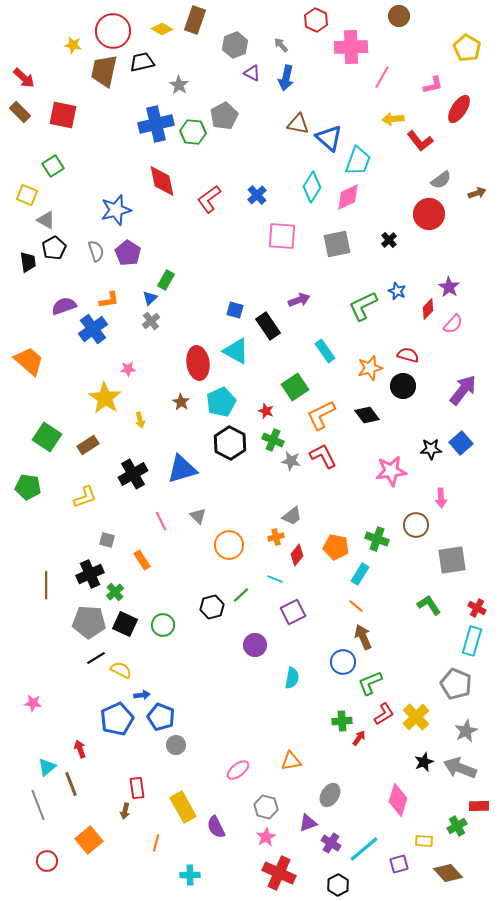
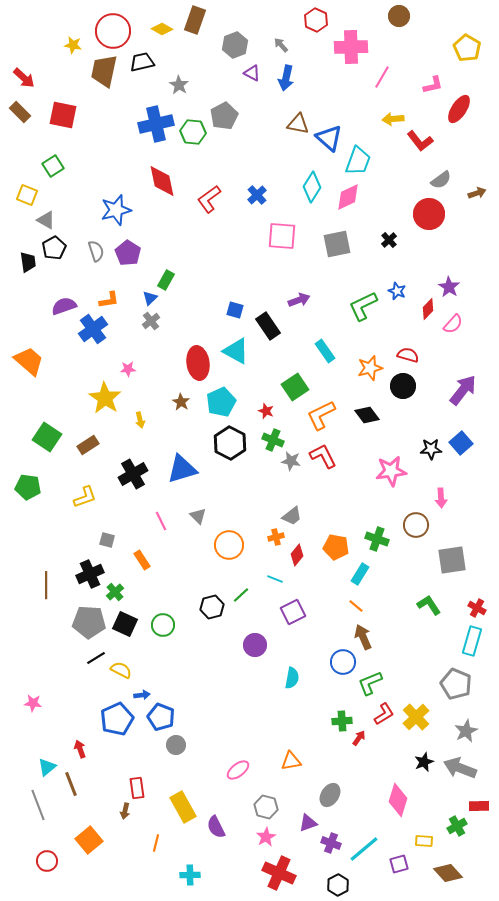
purple cross at (331, 843): rotated 12 degrees counterclockwise
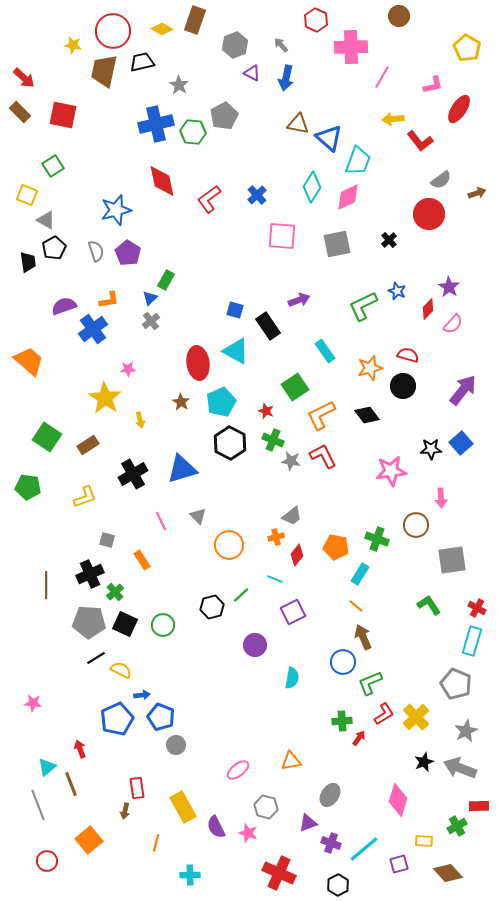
pink star at (266, 837): moved 18 px left, 4 px up; rotated 24 degrees counterclockwise
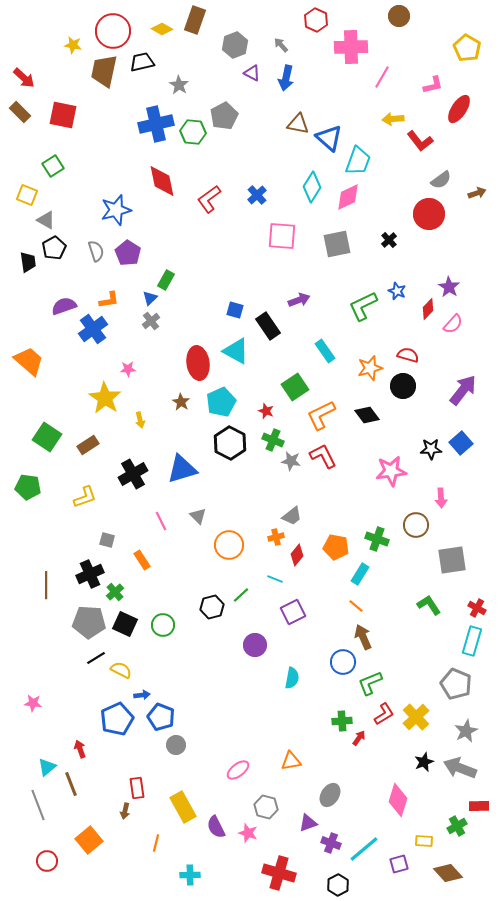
red cross at (279, 873): rotated 8 degrees counterclockwise
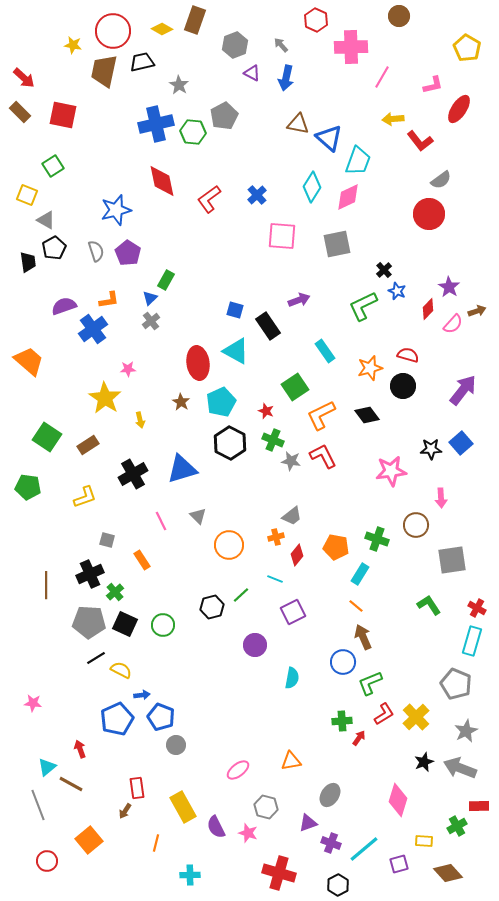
brown arrow at (477, 193): moved 118 px down
black cross at (389, 240): moved 5 px left, 30 px down
brown line at (71, 784): rotated 40 degrees counterclockwise
brown arrow at (125, 811): rotated 21 degrees clockwise
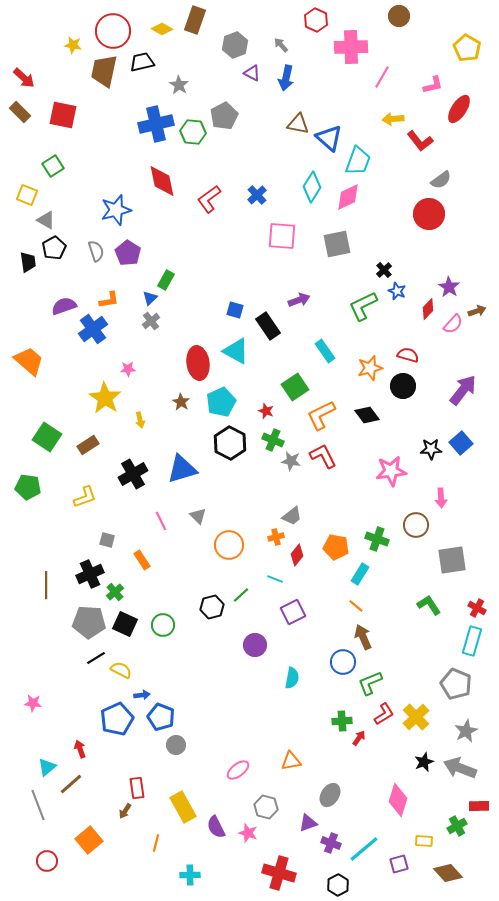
brown line at (71, 784): rotated 70 degrees counterclockwise
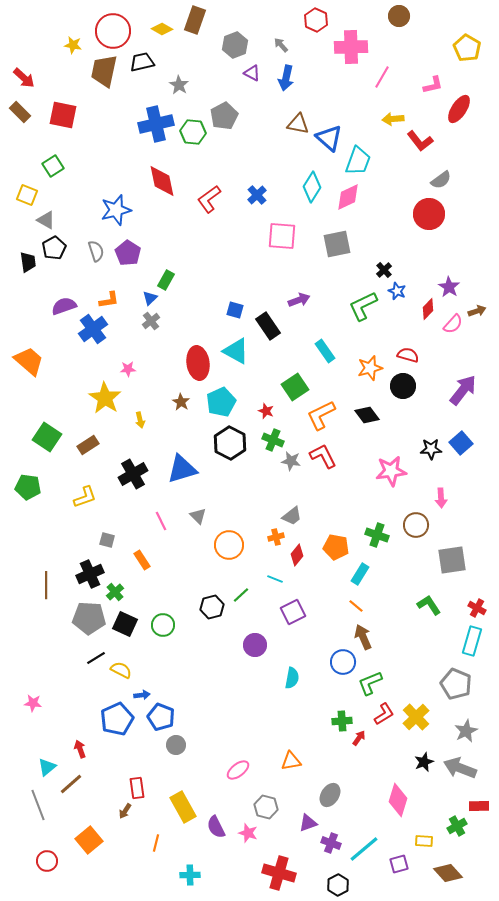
green cross at (377, 539): moved 4 px up
gray pentagon at (89, 622): moved 4 px up
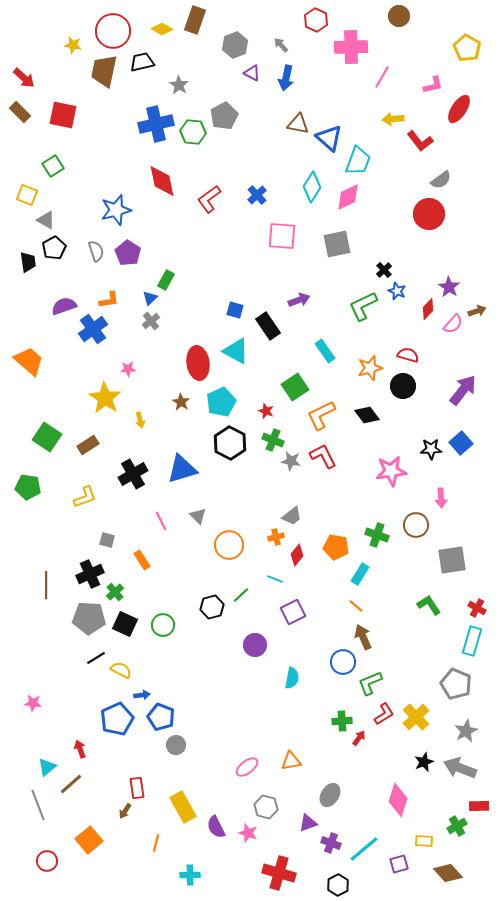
pink ellipse at (238, 770): moved 9 px right, 3 px up
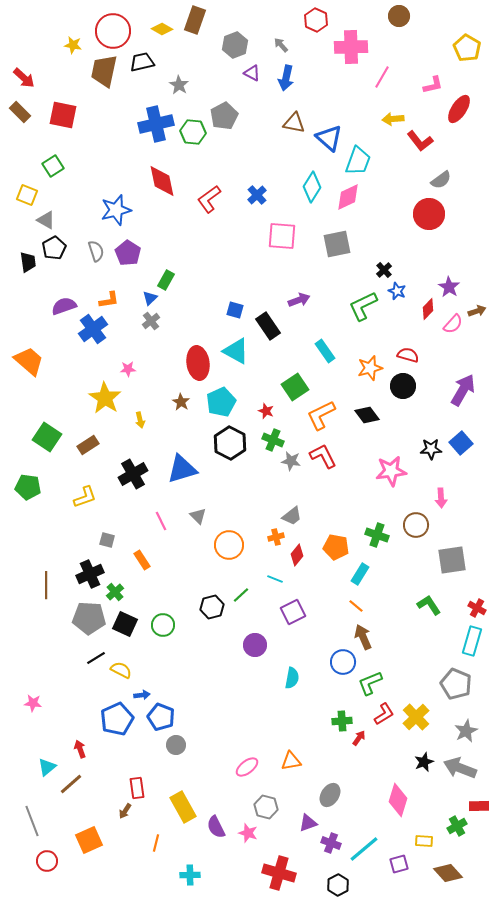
brown triangle at (298, 124): moved 4 px left, 1 px up
purple arrow at (463, 390): rotated 8 degrees counterclockwise
gray line at (38, 805): moved 6 px left, 16 px down
orange square at (89, 840): rotated 16 degrees clockwise
